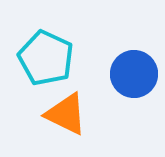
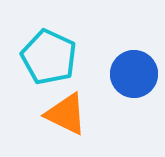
cyan pentagon: moved 3 px right, 1 px up
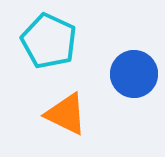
cyan pentagon: moved 16 px up
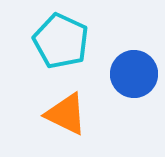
cyan pentagon: moved 12 px right
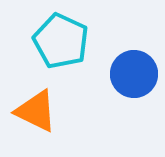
orange triangle: moved 30 px left, 3 px up
